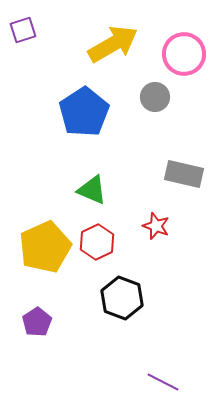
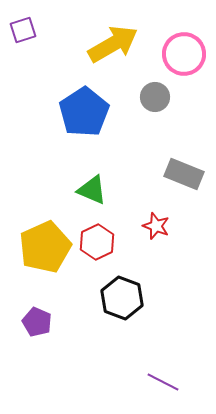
gray rectangle: rotated 9 degrees clockwise
purple pentagon: rotated 16 degrees counterclockwise
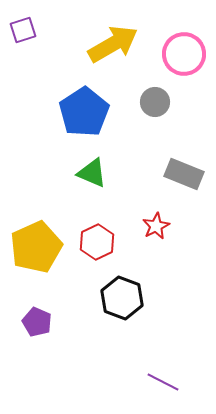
gray circle: moved 5 px down
green triangle: moved 17 px up
red star: rotated 24 degrees clockwise
yellow pentagon: moved 9 px left
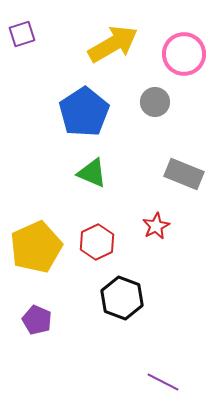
purple square: moved 1 px left, 4 px down
purple pentagon: moved 2 px up
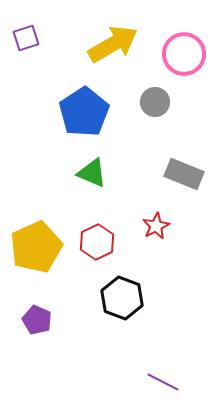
purple square: moved 4 px right, 4 px down
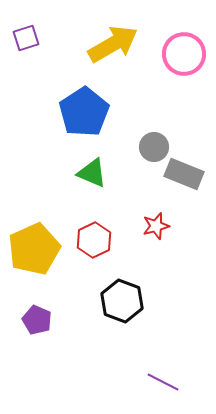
gray circle: moved 1 px left, 45 px down
red star: rotated 12 degrees clockwise
red hexagon: moved 3 px left, 2 px up
yellow pentagon: moved 2 px left, 2 px down
black hexagon: moved 3 px down
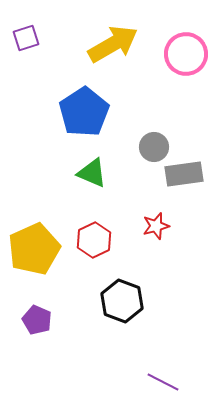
pink circle: moved 2 px right
gray rectangle: rotated 30 degrees counterclockwise
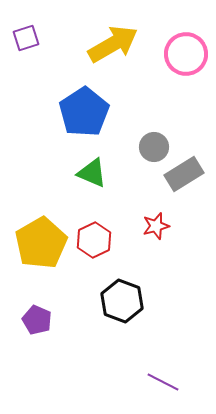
gray rectangle: rotated 24 degrees counterclockwise
yellow pentagon: moved 7 px right, 6 px up; rotated 6 degrees counterclockwise
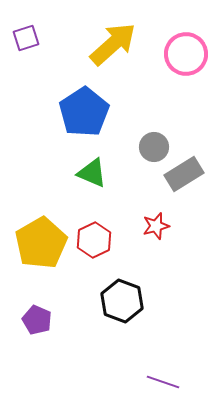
yellow arrow: rotated 12 degrees counterclockwise
purple line: rotated 8 degrees counterclockwise
